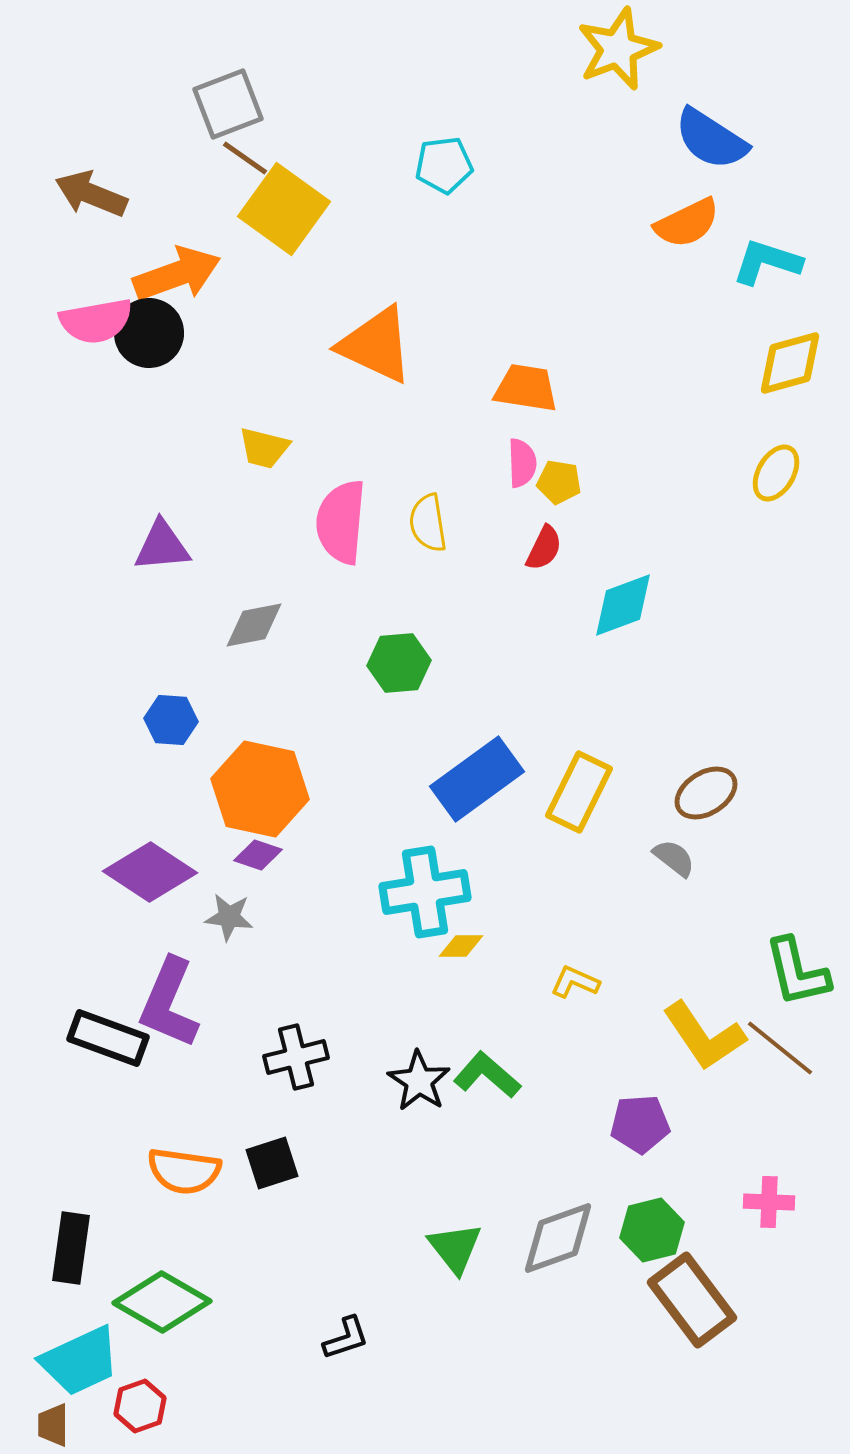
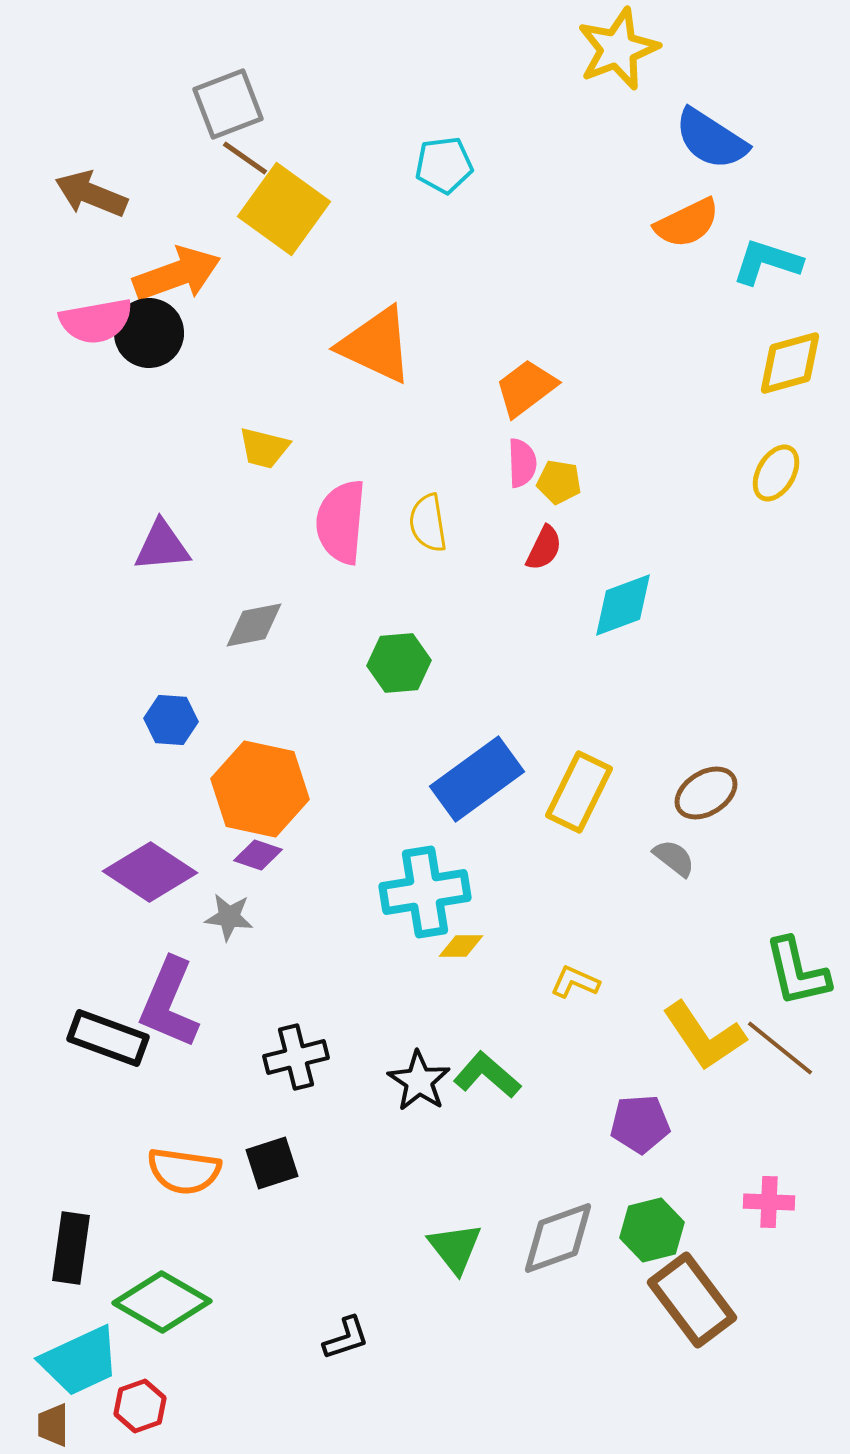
orange trapezoid at (526, 388): rotated 46 degrees counterclockwise
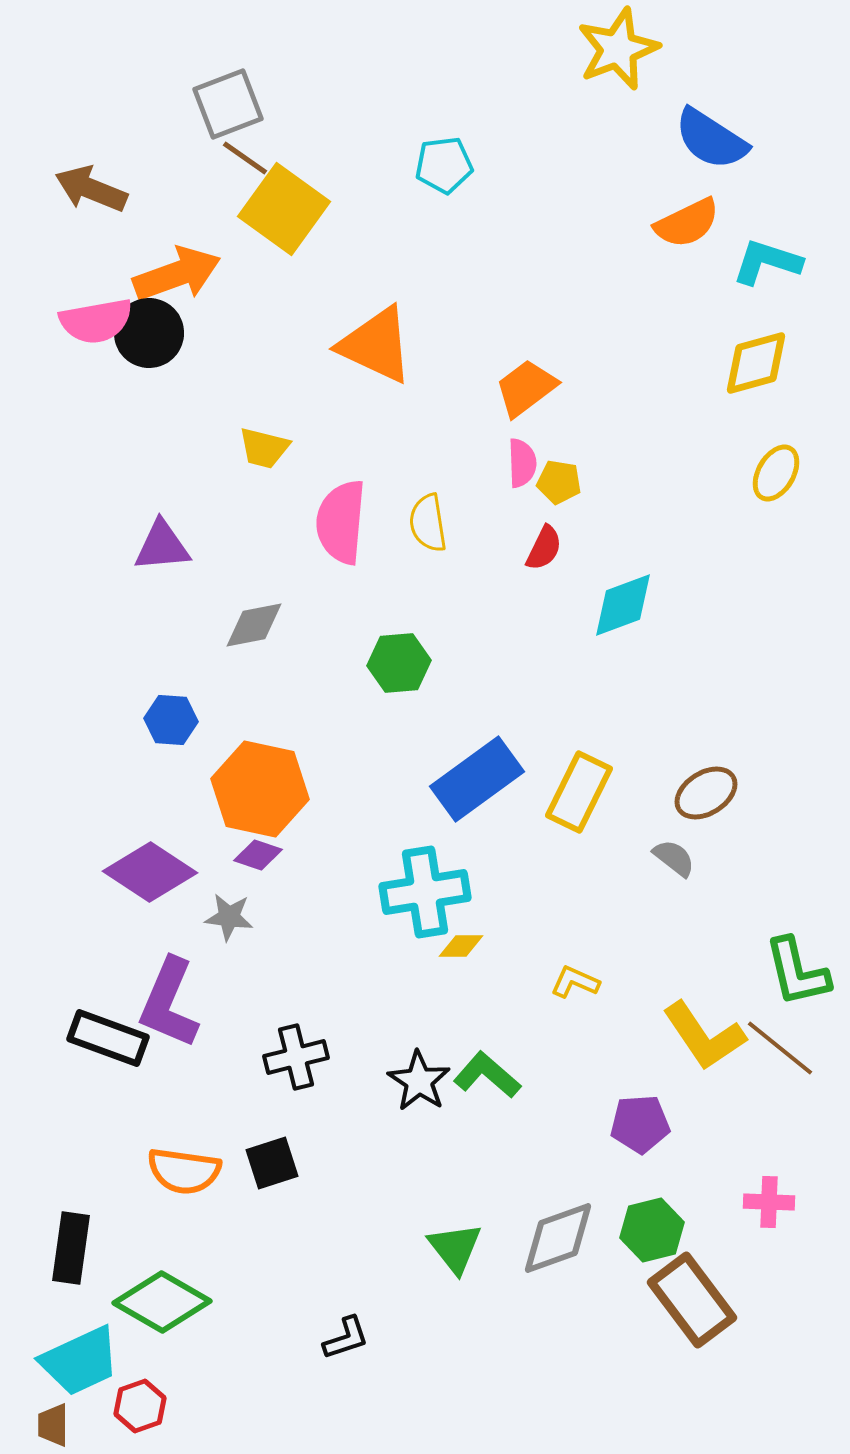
brown arrow at (91, 194): moved 5 px up
yellow diamond at (790, 363): moved 34 px left
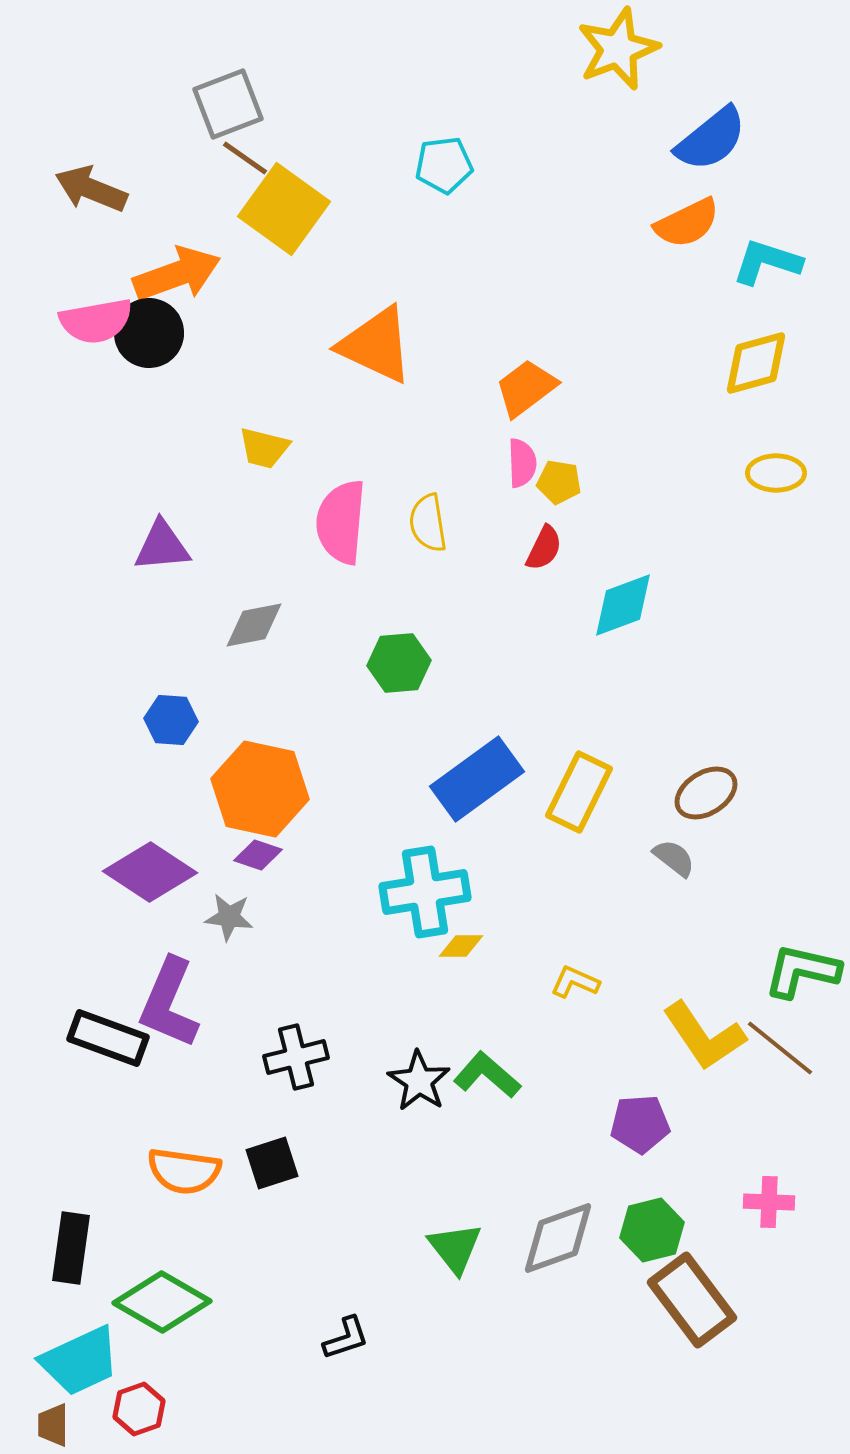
blue semicircle at (711, 139): rotated 72 degrees counterclockwise
yellow ellipse at (776, 473): rotated 60 degrees clockwise
green L-shape at (797, 972): moved 5 px right, 1 px up; rotated 116 degrees clockwise
red hexagon at (140, 1406): moved 1 px left, 3 px down
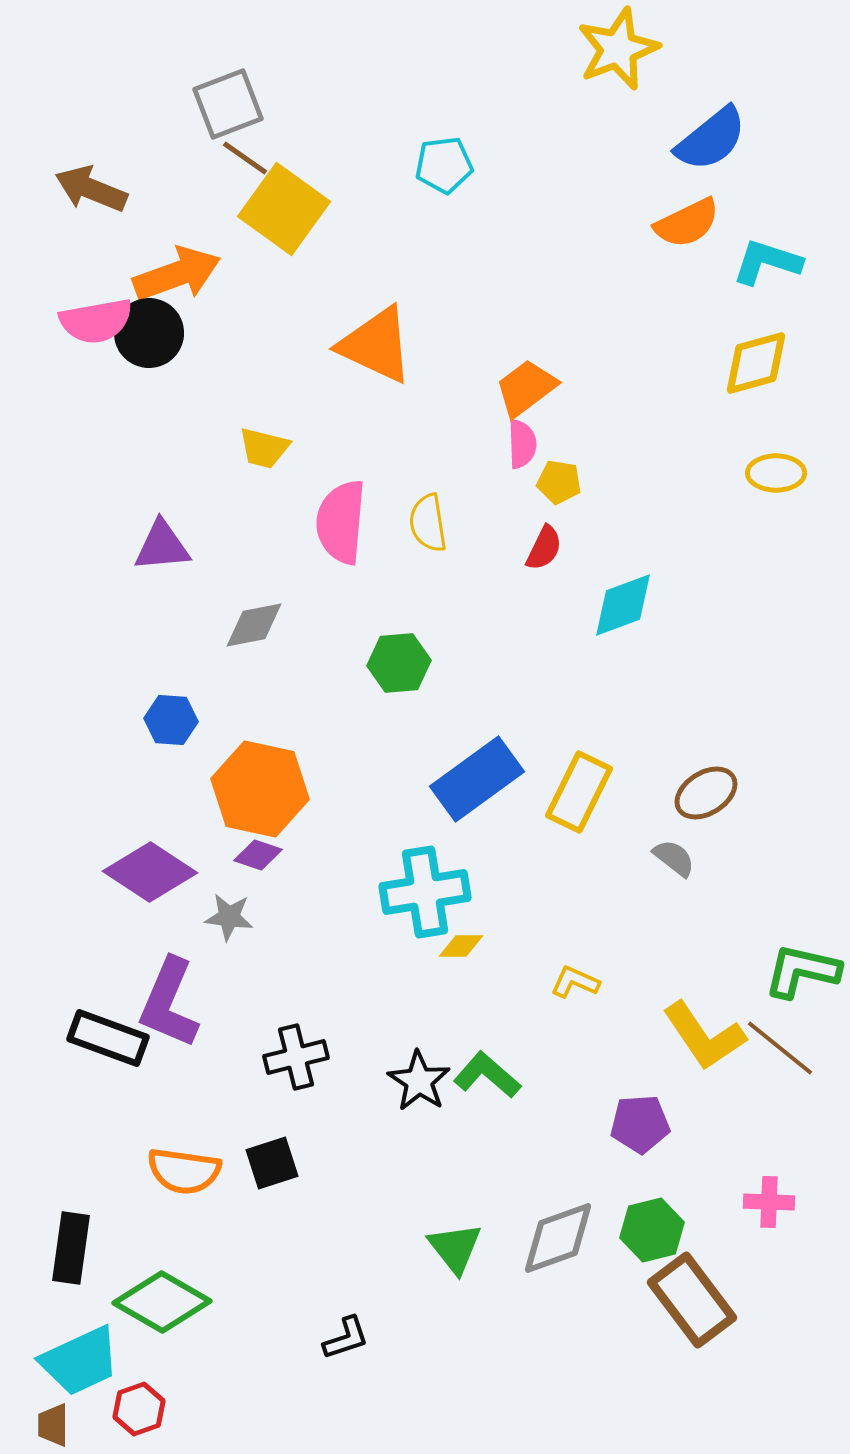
pink semicircle at (522, 463): moved 19 px up
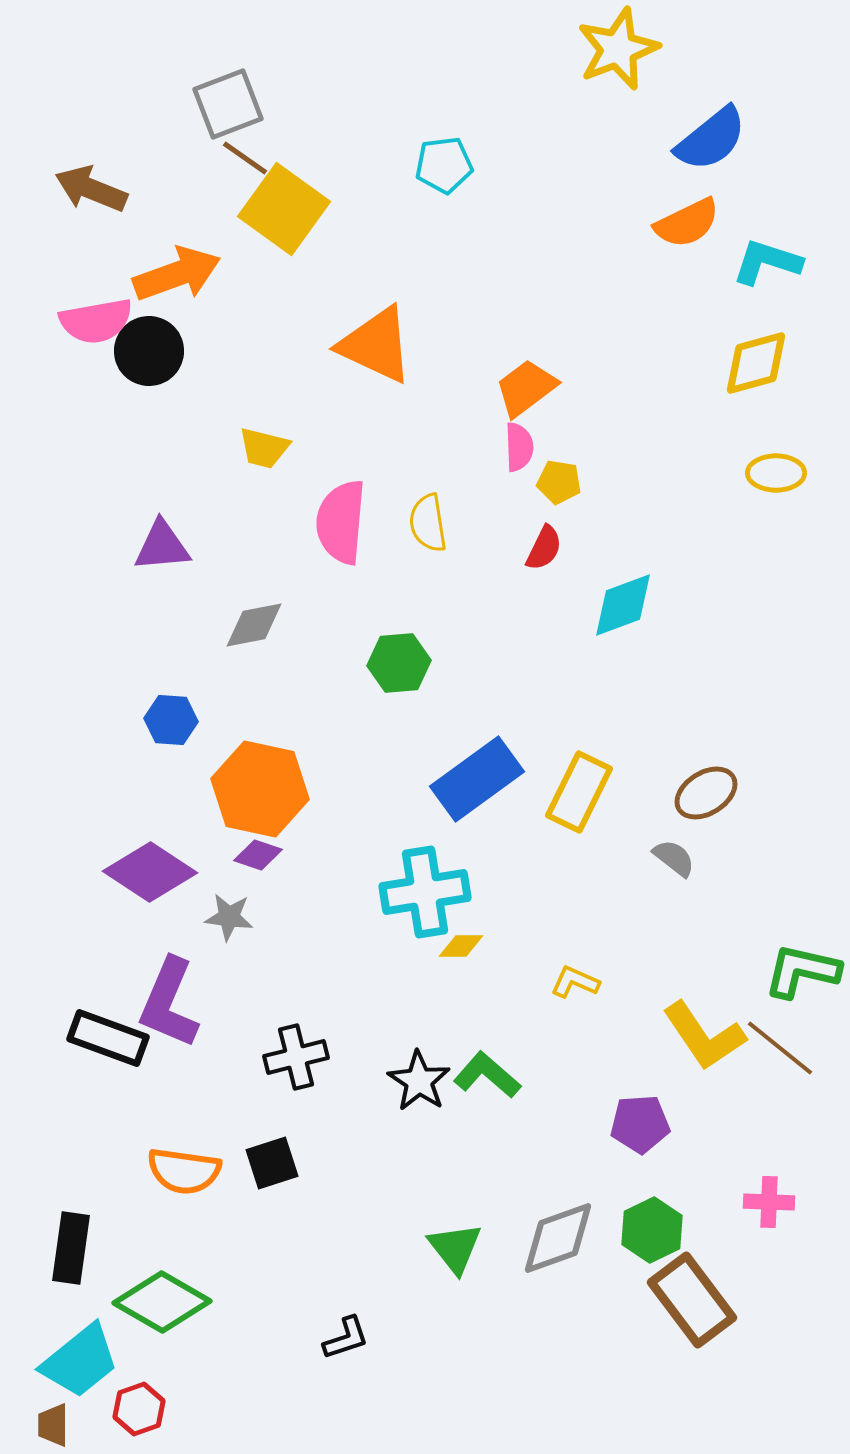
black circle at (149, 333): moved 18 px down
pink semicircle at (522, 444): moved 3 px left, 3 px down
green hexagon at (652, 1230): rotated 12 degrees counterclockwise
cyan trapezoid at (80, 1361): rotated 14 degrees counterclockwise
